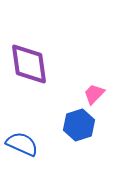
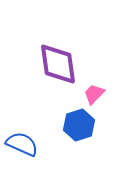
purple diamond: moved 29 px right
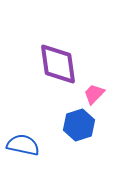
blue semicircle: moved 1 px right, 1 px down; rotated 12 degrees counterclockwise
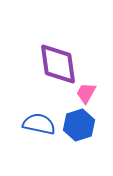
pink trapezoid: moved 8 px left, 1 px up; rotated 15 degrees counterclockwise
blue semicircle: moved 16 px right, 21 px up
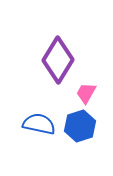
purple diamond: moved 4 px up; rotated 39 degrees clockwise
blue hexagon: moved 1 px right, 1 px down
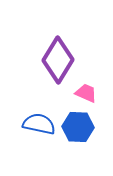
pink trapezoid: rotated 85 degrees clockwise
blue hexagon: moved 2 px left, 1 px down; rotated 20 degrees clockwise
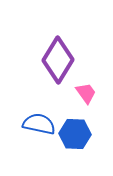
pink trapezoid: rotated 30 degrees clockwise
blue hexagon: moved 3 px left, 7 px down
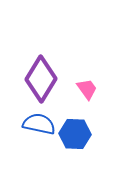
purple diamond: moved 17 px left, 19 px down
pink trapezoid: moved 1 px right, 4 px up
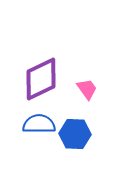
purple diamond: rotated 33 degrees clockwise
blue semicircle: rotated 12 degrees counterclockwise
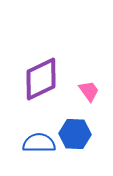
pink trapezoid: moved 2 px right, 2 px down
blue semicircle: moved 19 px down
